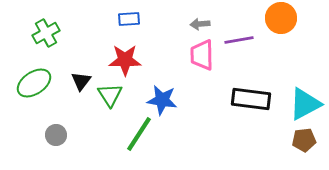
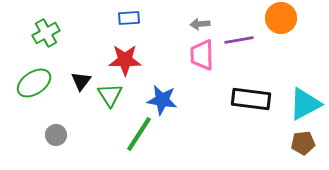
blue rectangle: moved 1 px up
brown pentagon: moved 1 px left, 3 px down
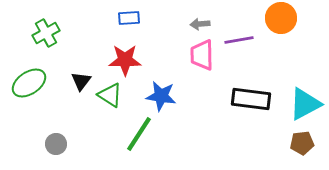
green ellipse: moved 5 px left
green triangle: rotated 24 degrees counterclockwise
blue star: moved 1 px left, 4 px up
gray circle: moved 9 px down
brown pentagon: moved 1 px left
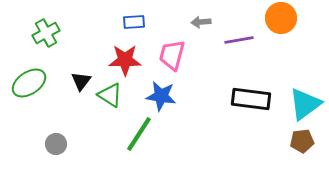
blue rectangle: moved 5 px right, 4 px down
gray arrow: moved 1 px right, 2 px up
pink trapezoid: moved 30 px left; rotated 16 degrees clockwise
cyan triangle: rotated 9 degrees counterclockwise
brown pentagon: moved 2 px up
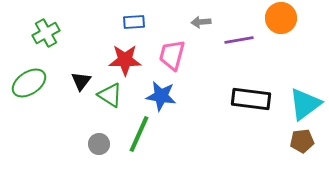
green line: rotated 9 degrees counterclockwise
gray circle: moved 43 px right
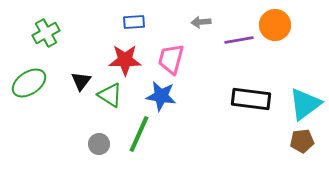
orange circle: moved 6 px left, 7 px down
pink trapezoid: moved 1 px left, 4 px down
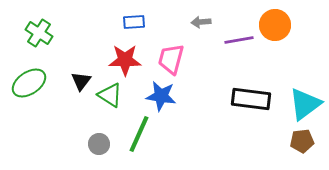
green cross: moved 7 px left; rotated 28 degrees counterclockwise
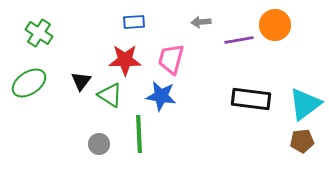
green line: rotated 27 degrees counterclockwise
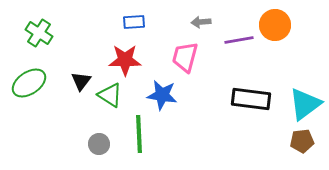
pink trapezoid: moved 14 px right, 2 px up
blue star: moved 1 px right, 1 px up
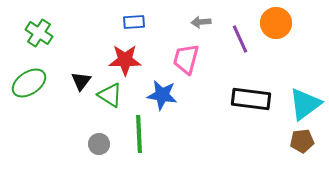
orange circle: moved 1 px right, 2 px up
purple line: moved 1 px right, 1 px up; rotated 76 degrees clockwise
pink trapezoid: moved 1 px right, 2 px down
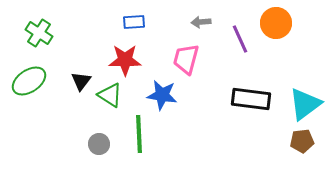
green ellipse: moved 2 px up
